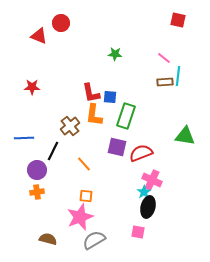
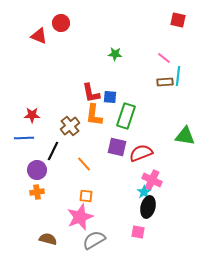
red star: moved 28 px down
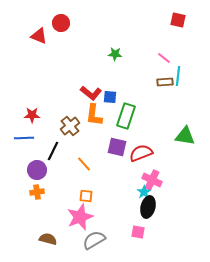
red L-shape: rotated 40 degrees counterclockwise
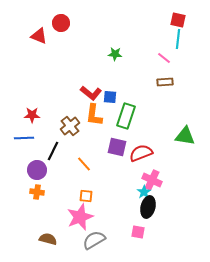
cyan line: moved 37 px up
orange cross: rotated 16 degrees clockwise
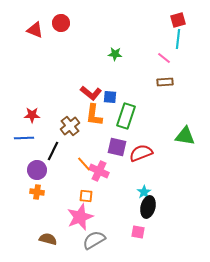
red square: rotated 28 degrees counterclockwise
red triangle: moved 4 px left, 6 px up
pink cross: moved 53 px left, 9 px up
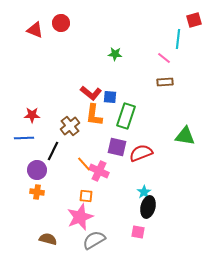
red square: moved 16 px right
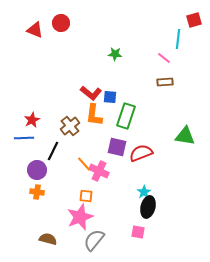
red star: moved 5 px down; rotated 28 degrees counterclockwise
gray semicircle: rotated 20 degrees counterclockwise
